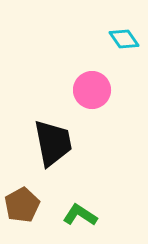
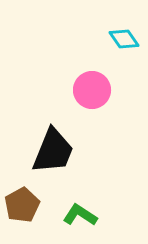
black trapezoid: moved 8 px down; rotated 33 degrees clockwise
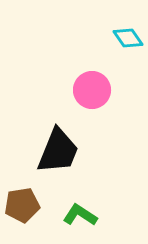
cyan diamond: moved 4 px right, 1 px up
black trapezoid: moved 5 px right
brown pentagon: rotated 20 degrees clockwise
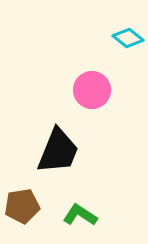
cyan diamond: rotated 16 degrees counterclockwise
brown pentagon: moved 1 px down
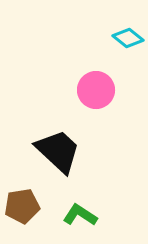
pink circle: moved 4 px right
black trapezoid: rotated 69 degrees counterclockwise
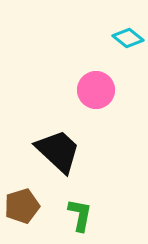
brown pentagon: rotated 8 degrees counterclockwise
green L-shape: rotated 68 degrees clockwise
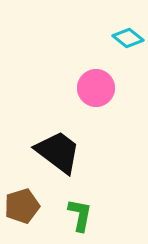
pink circle: moved 2 px up
black trapezoid: moved 1 px down; rotated 6 degrees counterclockwise
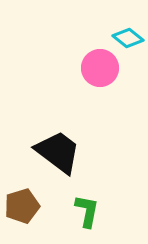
pink circle: moved 4 px right, 20 px up
green L-shape: moved 7 px right, 4 px up
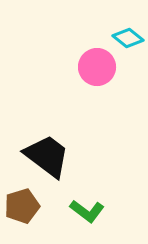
pink circle: moved 3 px left, 1 px up
black trapezoid: moved 11 px left, 4 px down
green L-shape: rotated 116 degrees clockwise
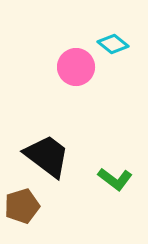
cyan diamond: moved 15 px left, 6 px down
pink circle: moved 21 px left
green L-shape: moved 28 px right, 32 px up
